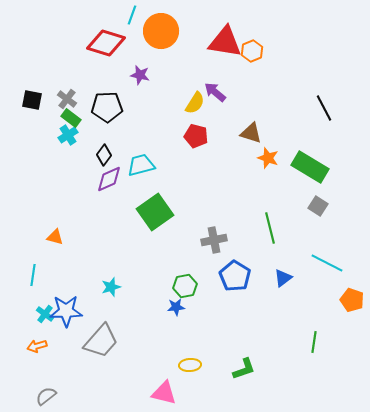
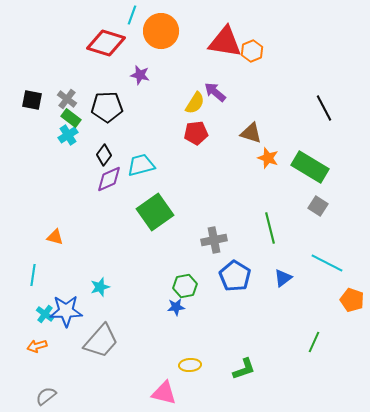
red pentagon at (196, 136): moved 3 px up; rotated 20 degrees counterclockwise
cyan star at (111, 287): moved 11 px left
green line at (314, 342): rotated 15 degrees clockwise
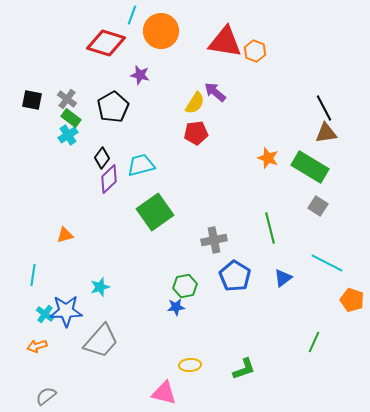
orange hexagon at (252, 51): moved 3 px right; rotated 15 degrees counterclockwise
black pentagon at (107, 107): moved 6 px right; rotated 28 degrees counterclockwise
brown triangle at (251, 133): moved 75 px right; rotated 25 degrees counterclockwise
black diamond at (104, 155): moved 2 px left, 3 px down
purple diamond at (109, 179): rotated 20 degrees counterclockwise
orange triangle at (55, 237): moved 10 px right, 2 px up; rotated 30 degrees counterclockwise
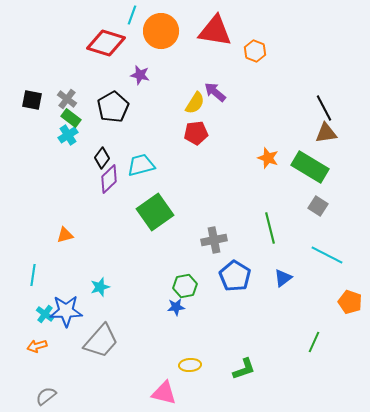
red triangle at (225, 42): moved 10 px left, 11 px up
cyan line at (327, 263): moved 8 px up
orange pentagon at (352, 300): moved 2 px left, 2 px down
